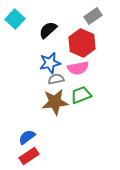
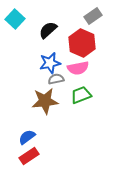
brown star: moved 10 px left, 1 px up
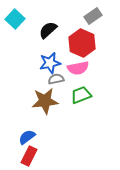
red rectangle: rotated 30 degrees counterclockwise
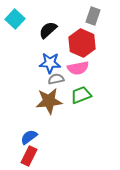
gray rectangle: rotated 36 degrees counterclockwise
blue star: rotated 15 degrees clockwise
brown star: moved 4 px right
blue semicircle: moved 2 px right
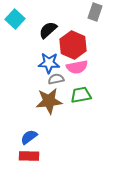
gray rectangle: moved 2 px right, 4 px up
red hexagon: moved 9 px left, 2 px down
blue star: moved 1 px left
pink semicircle: moved 1 px left, 1 px up
green trapezoid: rotated 10 degrees clockwise
red rectangle: rotated 66 degrees clockwise
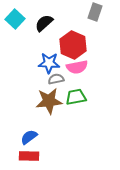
black semicircle: moved 4 px left, 7 px up
green trapezoid: moved 5 px left, 2 px down
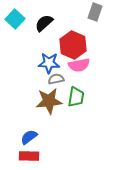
pink semicircle: moved 2 px right, 2 px up
green trapezoid: rotated 110 degrees clockwise
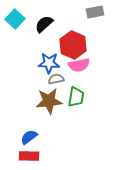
gray rectangle: rotated 60 degrees clockwise
black semicircle: moved 1 px down
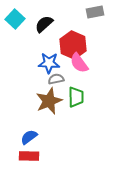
pink semicircle: moved 2 px up; rotated 65 degrees clockwise
green trapezoid: rotated 10 degrees counterclockwise
brown star: rotated 16 degrees counterclockwise
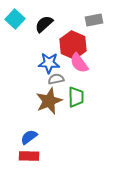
gray rectangle: moved 1 px left, 8 px down
